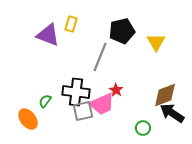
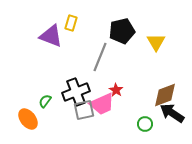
yellow rectangle: moved 1 px up
purple triangle: moved 3 px right, 1 px down
black cross: rotated 28 degrees counterclockwise
gray square: moved 1 px right, 1 px up
green circle: moved 2 px right, 4 px up
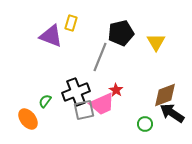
black pentagon: moved 1 px left, 2 px down
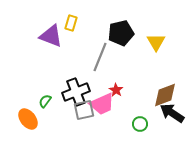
green circle: moved 5 px left
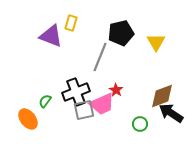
brown diamond: moved 3 px left, 1 px down
black arrow: moved 1 px left
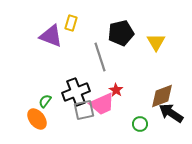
gray line: rotated 40 degrees counterclockwise
orange ellipse: moved 9 px right
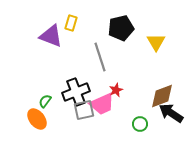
black pentagon: moved 5 px up
red star: rotated 16 degrees clockwise
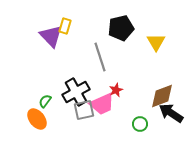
yellow rectangle: moved 6 px left, 3 px down
purple triangle: rotated 25 degrees clockwise
black cross: rotated 8 degrees counterclockwise
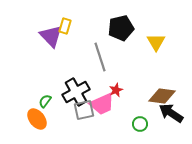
brown diamond: rotated 28 degrees clockwise
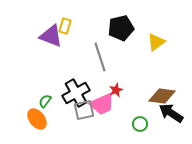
purple triangle: rotated 25 degrees counterclockwise
yellow triangle: rotated 24 degrees clockwise
black cross: moved 1 px down
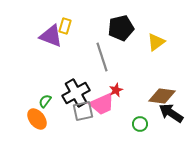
gray line: moved 2 px right
gray square: moved 1 px left, 1 px down
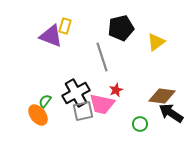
pink trapezoid: rotated 36 degrees clockwise
orange ellipse: moved 1 px right, 4 px up
